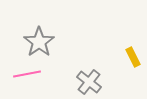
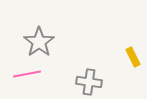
gray cross: rotated 30 degrees counterclockwise
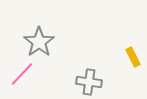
pink line: moved 5 px left; rotated 36 degrees counterclockwise
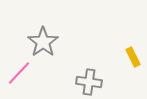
gray star: moved 4 px right
pink line: moved 3 px left, 1 px up
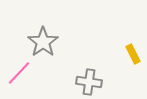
yellow rectangle: moved 3 px up
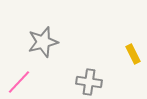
gray star: rotated 20 degrees clockwise
pink line: moved 9 px down
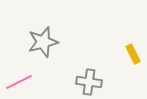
pink line: rotated 20 degrees clockwise
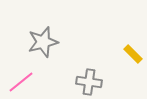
yellow rectangle: rotated 18 degrees counterclockwise
pink line: moved 2 px right; rotated 12 degrees counterclockwise
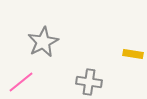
gray star: rotated 12 degrees counterclockwise
yellow rectangle: rotated 36 degrees counterclockwise
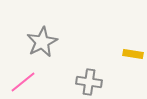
gray star: moved 1 px left
pink line: moved 2 px right
